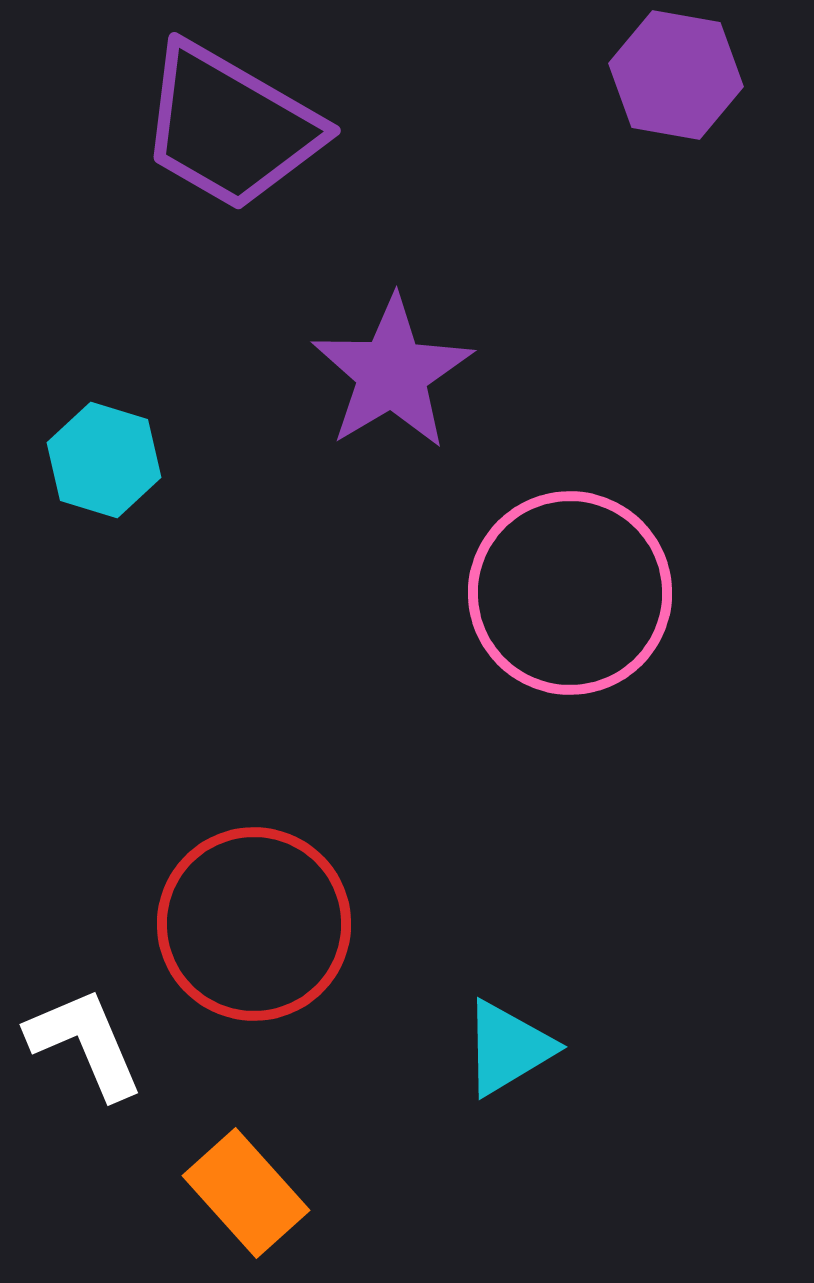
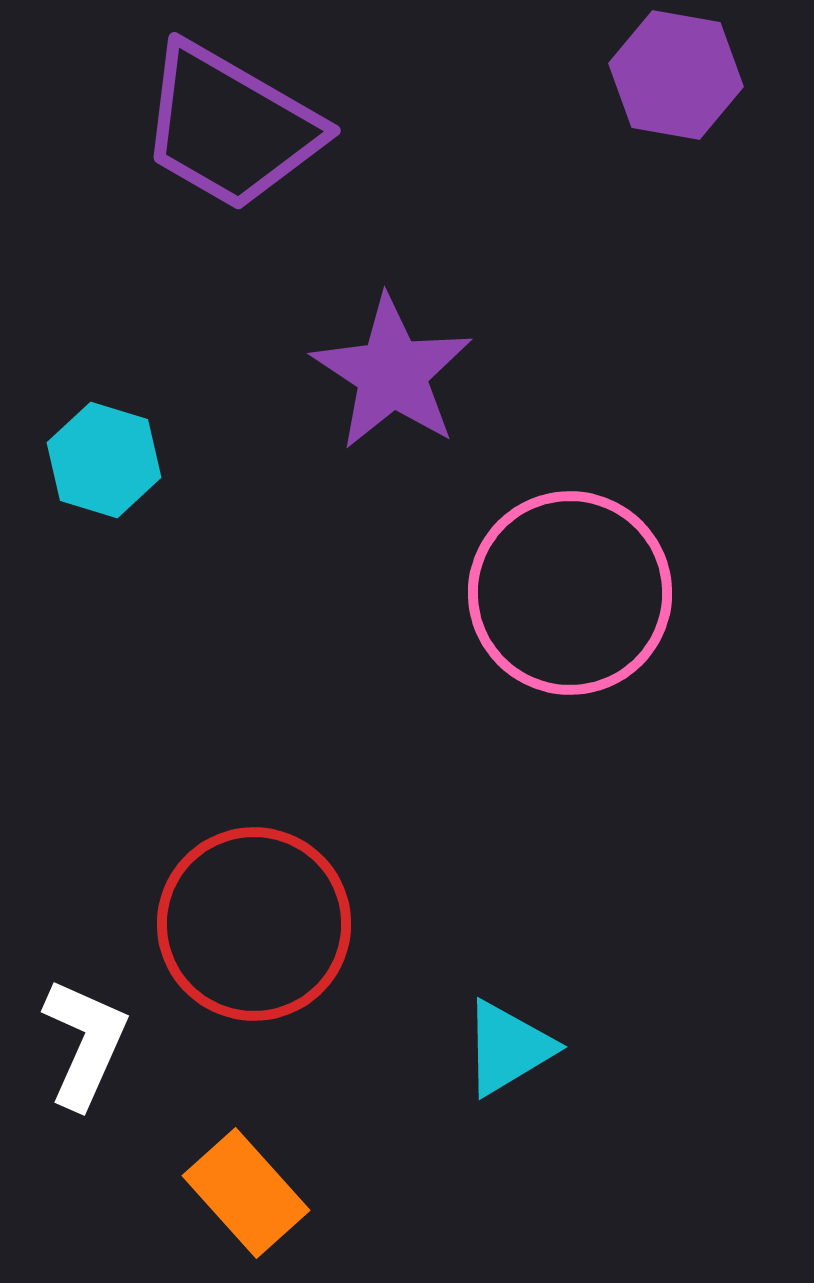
purple star: rotated 8 degrees counterclockwise
white L-shape: rotated 47 degrees clockwise
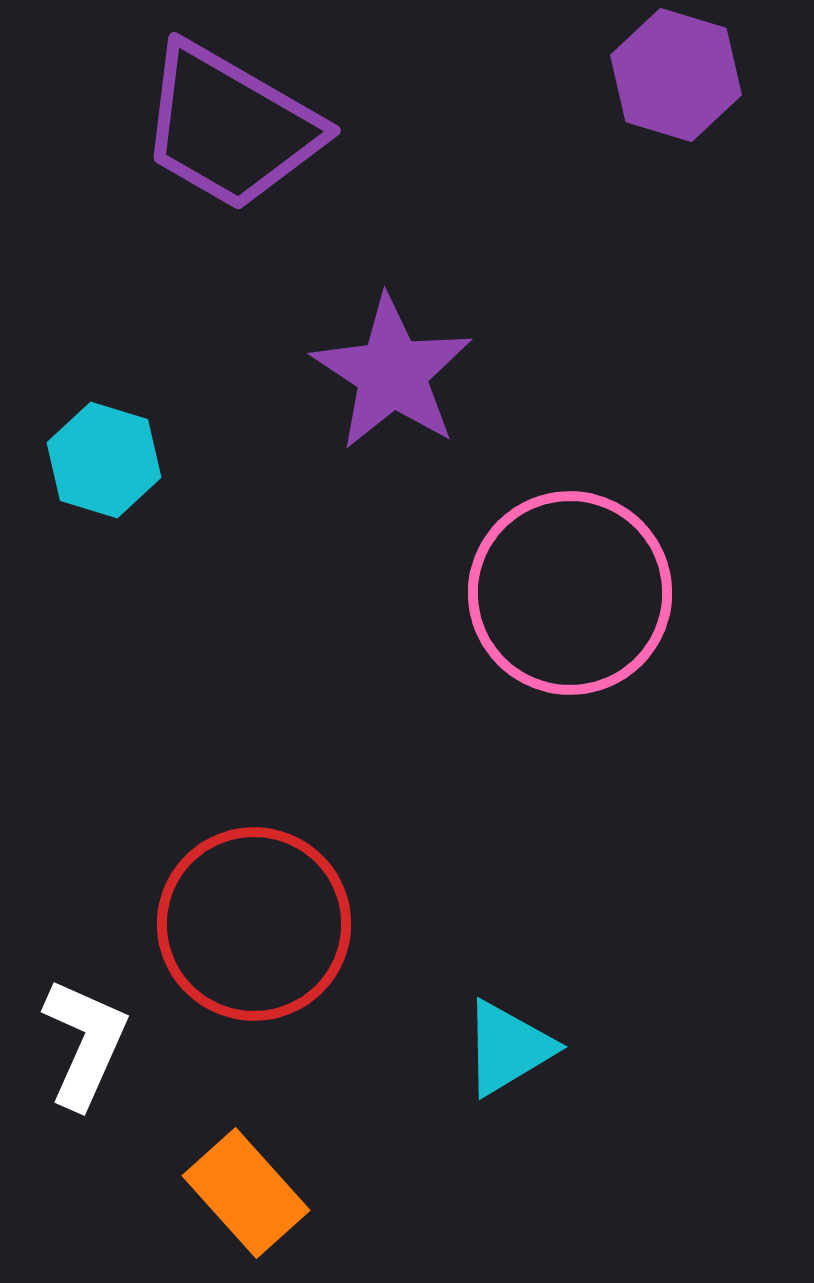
purple hexagon: rotated 7 degrees clockwise
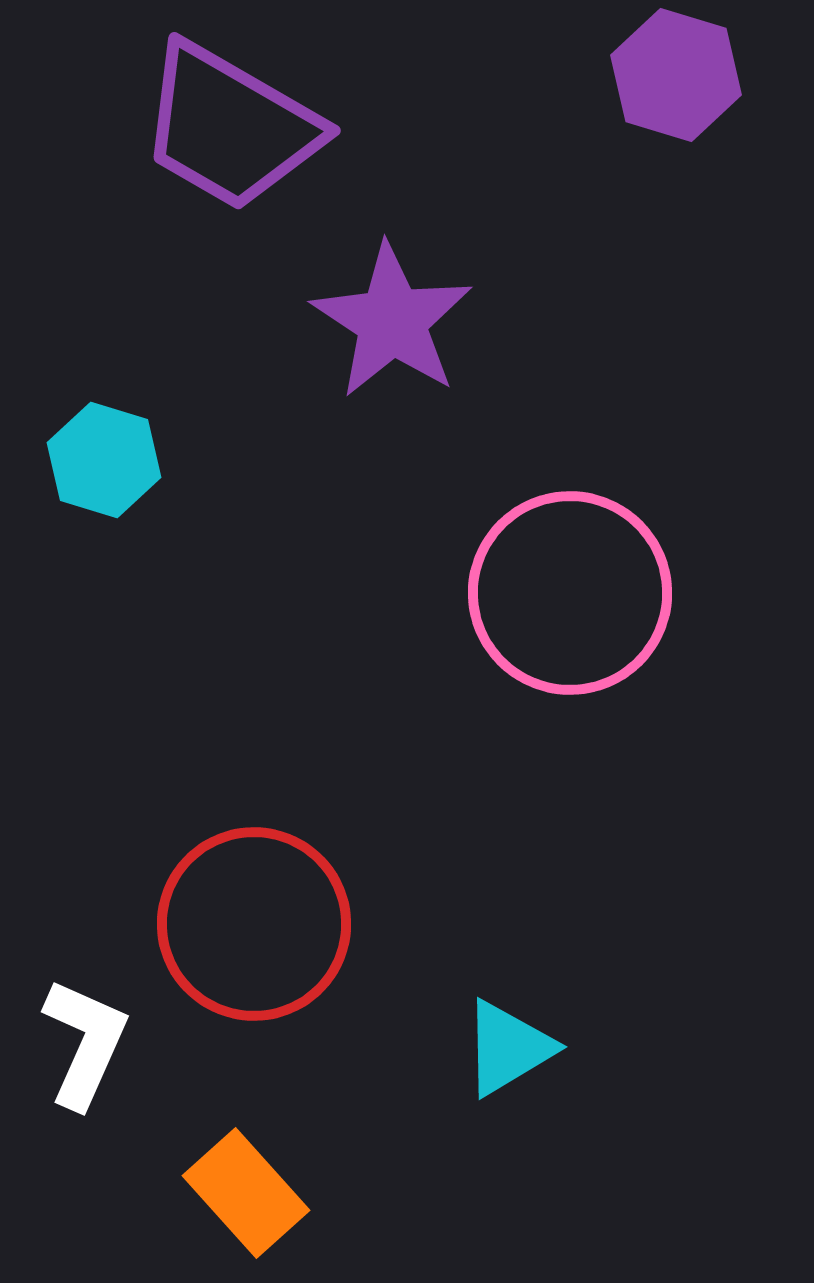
purple star: moved 52 px up
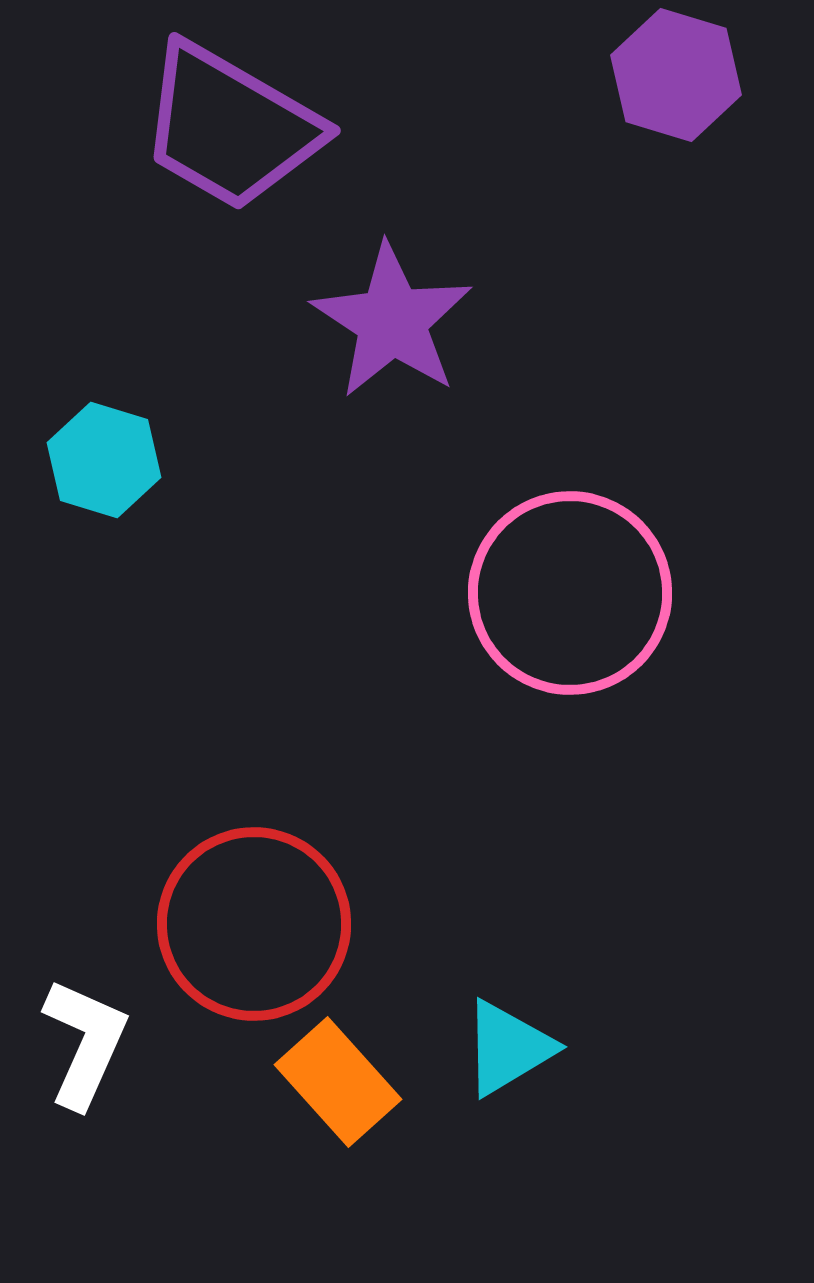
orange rectangle: moved 92 px right, 111 px up
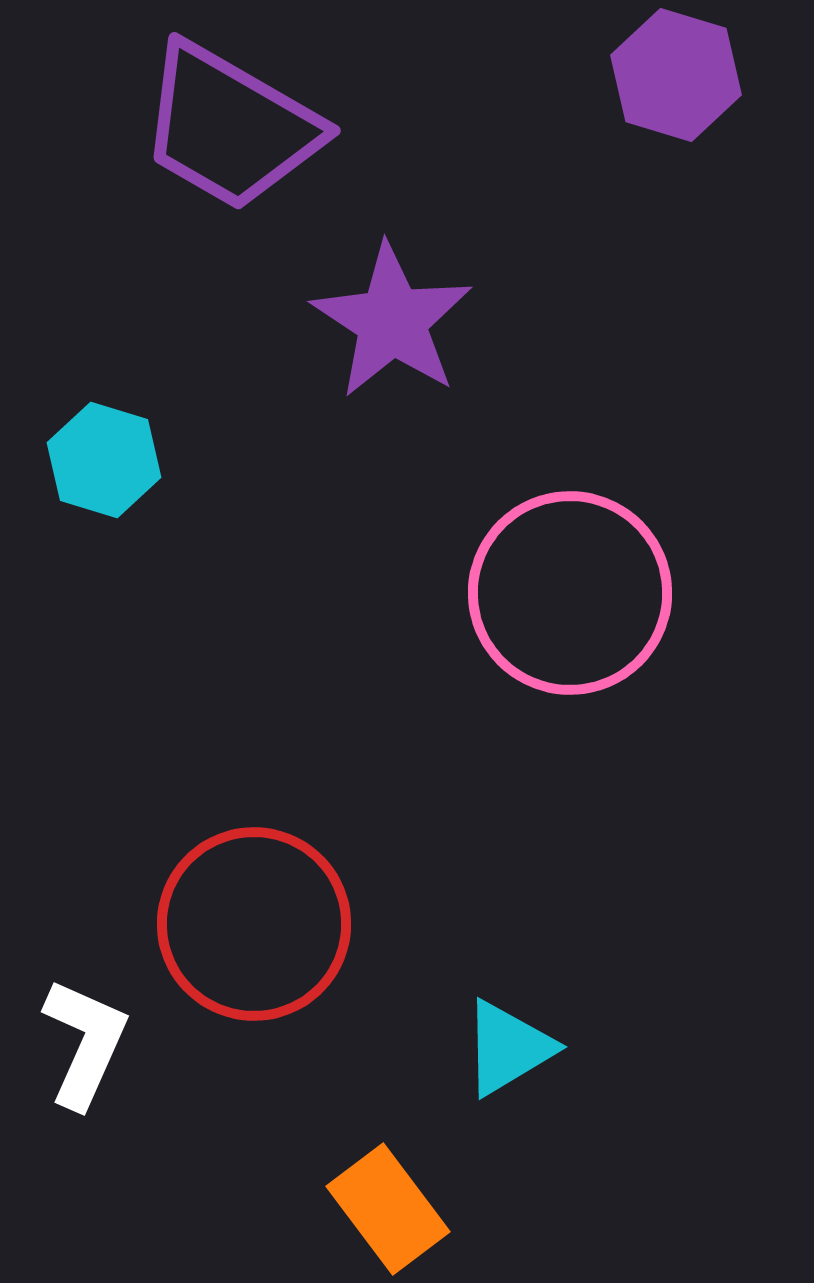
orange rectangle: moved 50 px right, 127 px down; rotated 5 degrees clockwise
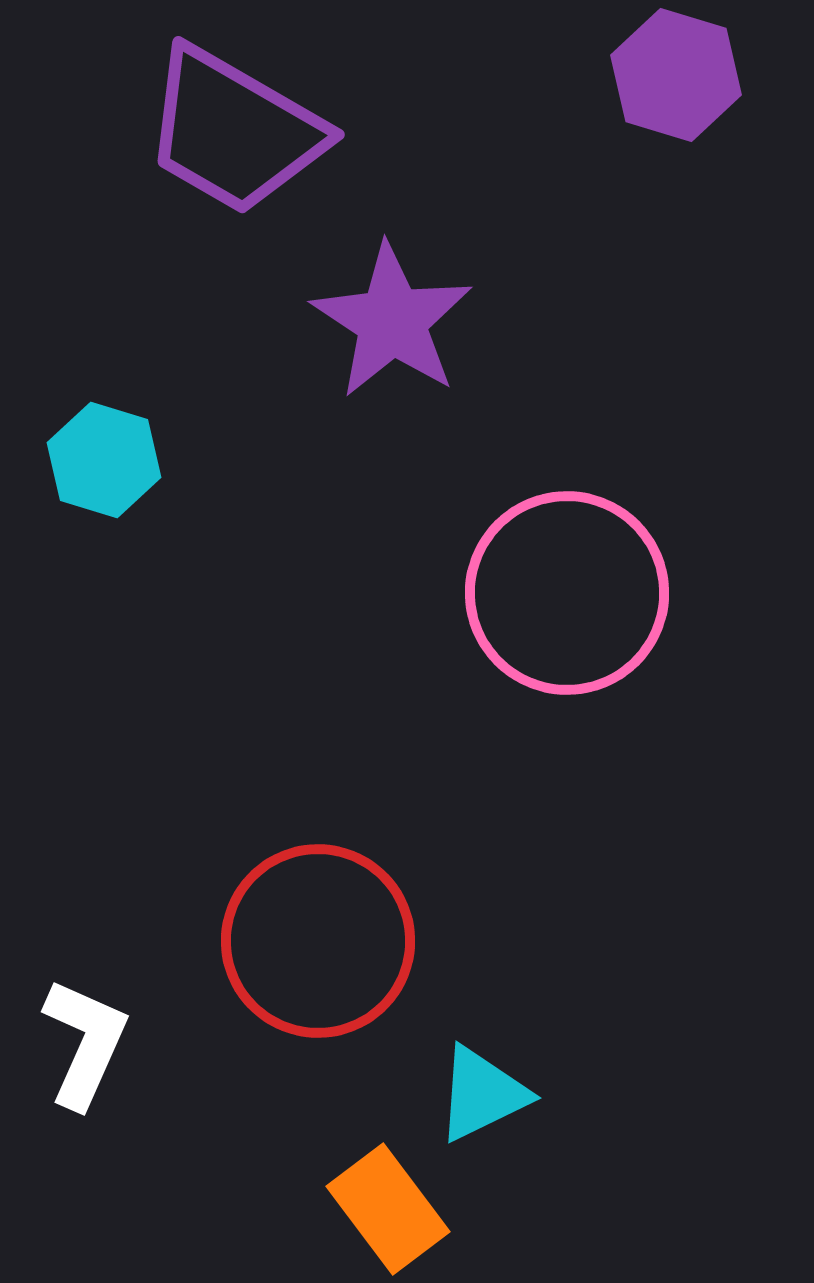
purple trapezoid: moved 4 px right, 4 px down
pink circle: moved 3 px left
red circle: moved 64 px right, 17 px down
cyan triangle: moved 26 px left, 46 px down; rotated 5 degrees clockwise
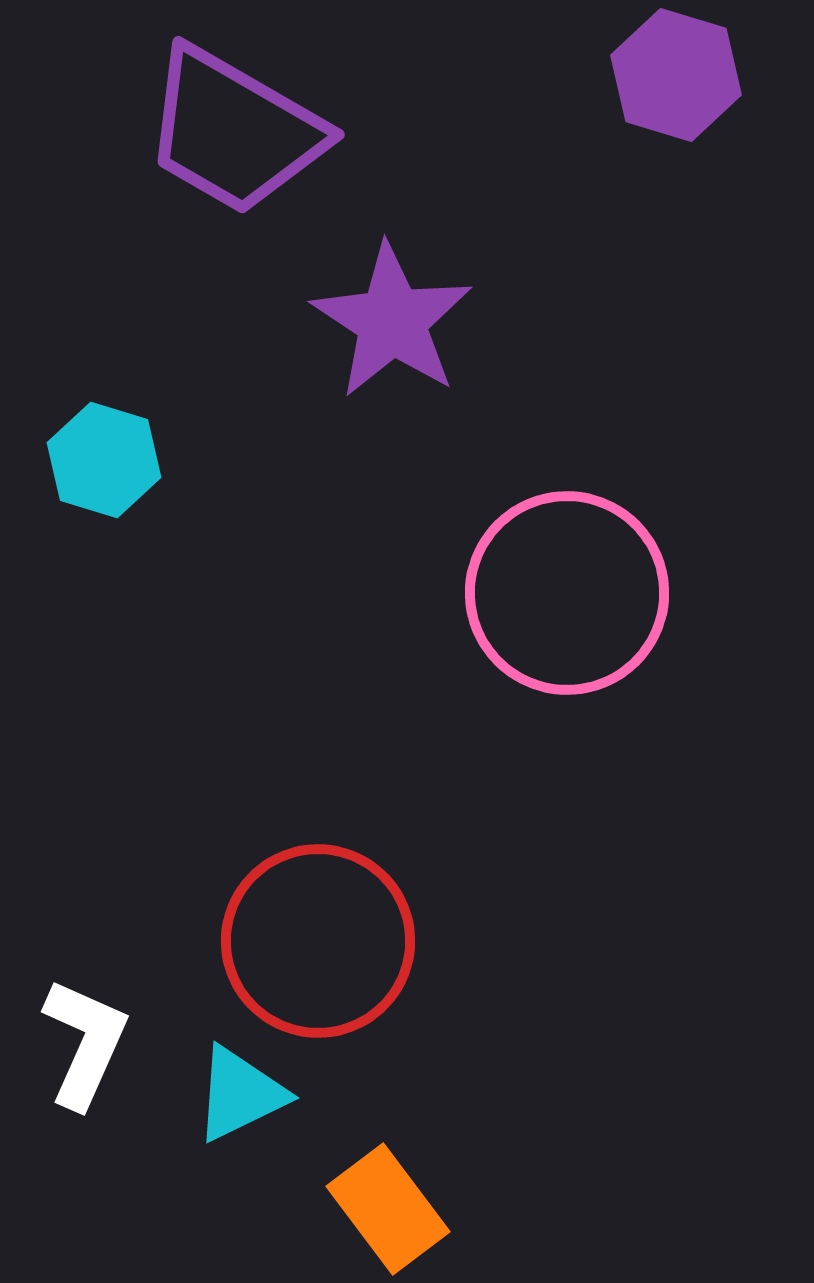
cyan triangle: moved 242 px left
